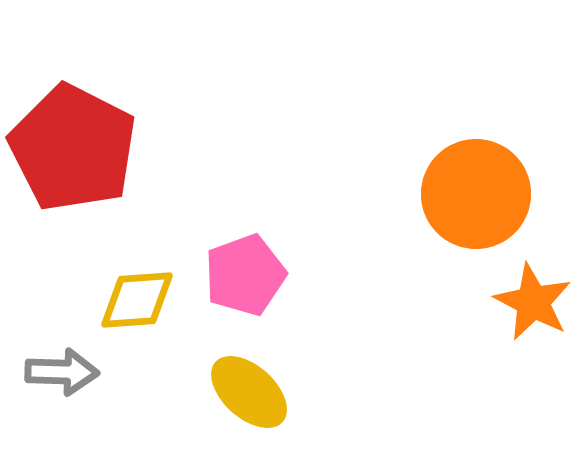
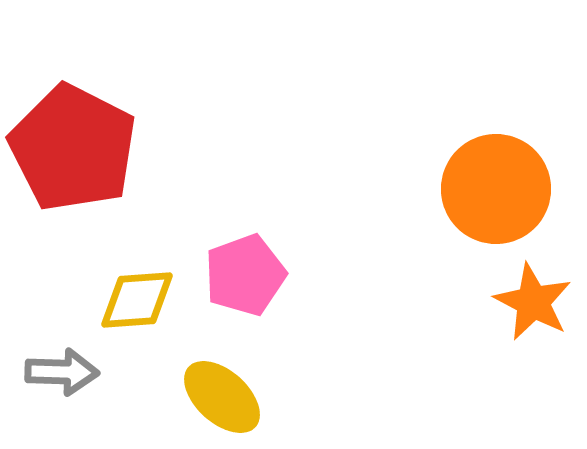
orange circle: moved 20 px right, 5 px up
yellow ellipse: moved 27 px left, 5 px down
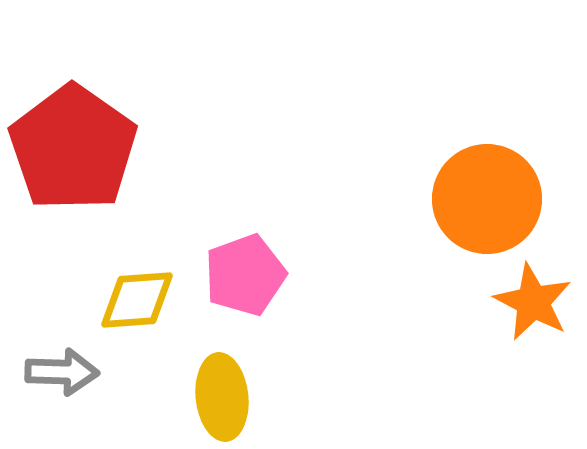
red pentagon: rotated 8 degrees clockwise
orange circle: moved 9 px left, 10 px down
yellow ellipse: rotated 42 degrees clockwise
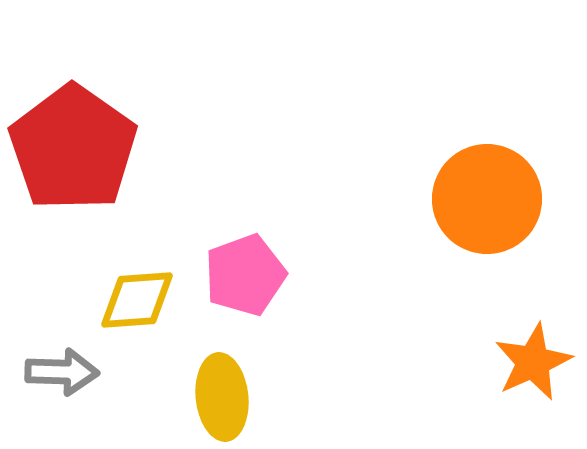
orange star: moved 60 px down; rotated 20 degrees clockwise
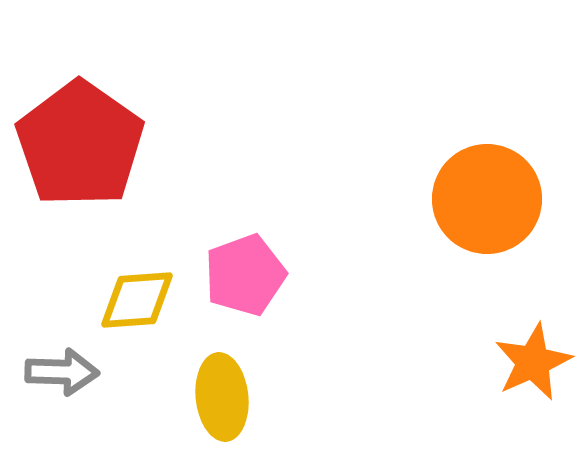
red pentagon: moved 7 px right, 4 px up
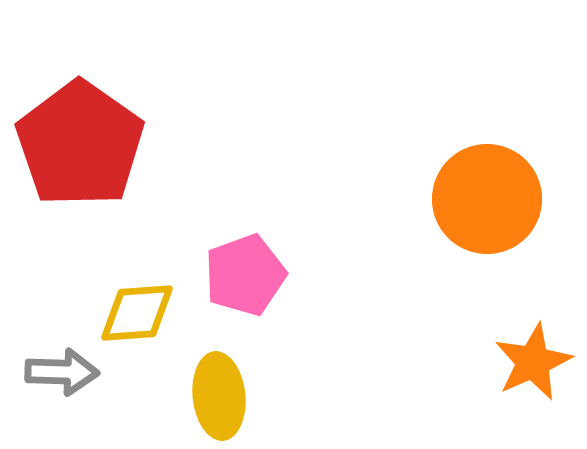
yellow diamond: moved 13 px down
yellow ellipse: moved 3 px left, 1 px up
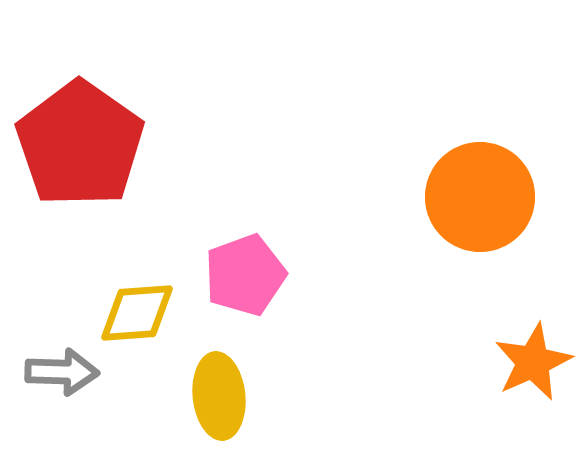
orange circle: moved 7 px left, 2 px up
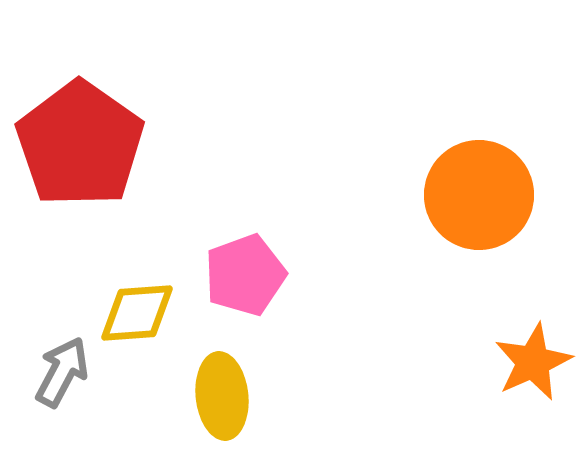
orange circle: moved 1 px left, 2 px up
gray arrow: rotated 64 degrees counterclockwise
yellow ellipse: moved 3 px right
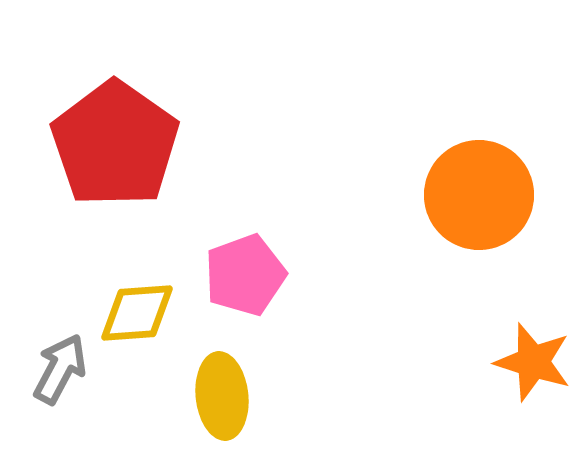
red pentagon: moved 35 px right
orange star: rotated 30 degrees counterclockwise
gray arrow: moved 2 px left, 3 px up
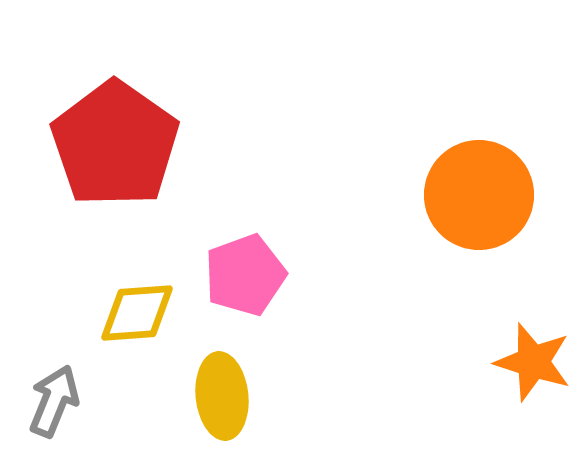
gray arrow: moved 6 px left, 32 px down; rotated 6 degrees counterclockwise
